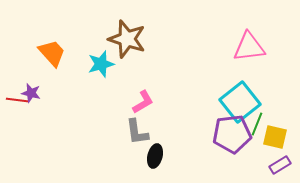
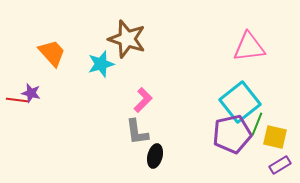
pink L-shape: moved 2 px up; rotated 15 degrees counterclockwise
purple pentagon: rotated 6 degrees counterclockwise
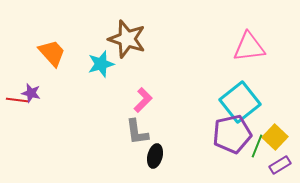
green line: moved 22 px down
yellow square: rotated 30 degrees clockwise
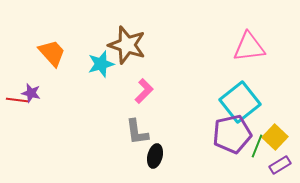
brown star: moved 6 px down
pink L-shape: moved 1 px right, 9 px up
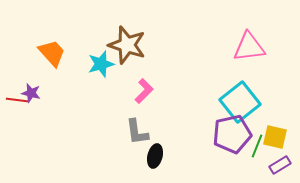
yellow square: rotated 30 degrees counterclockwise
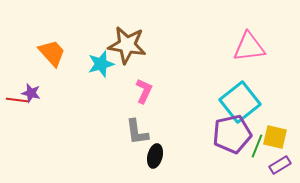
brown star: rotated 9 degrees counterclockwise
pink L-shape: rotated 20 degrees counterclockwise
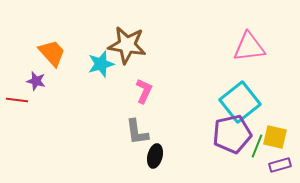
purple star: moved 5 px right, 12 px up
purple rectangle: rotated 15 degrees clockwise
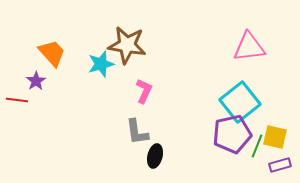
purple star: rotated 24 degrees clockwise
